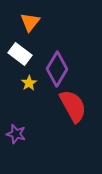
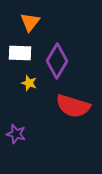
white rectangle: moved 1 px up; rotated 35 degrees counterclockwise
purple diamond: moved 8 px up
yellow star: rotated 21 degrees counterclockwise
red semicircle: rotated 136 degrees clockwise
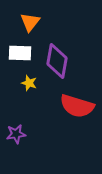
purple diamond: rotated 20 degrees counterclockwise
red semicircle: moved 4 px right
purple star: rotated 24 degrees counterclockwise
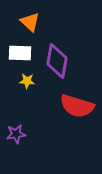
orange triangle: rotated 25 degrees counterclockwise
yellow star: moved 2 px left, 2 px up; rotated 14 degrees counterclockwise
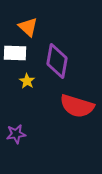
orange triangle: moved 2 px left, 5 px down
white rectangle: moved 5 px left
yellow star: rotated 28 degrees clockwise
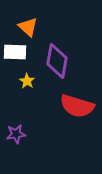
white rectangle: moved 1 px up
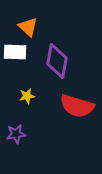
yellow star: moved 15 px down; rotated 28 degrees clockwise
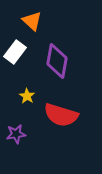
orange triangle: moved 4 px right, 6 px up
white rectangle: rotated 55 degrees counterclockwise
yellow star: rotated 28 degrees counterclockwise
red semicircle: moved 16 px left, 9 px down
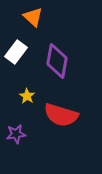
orange triangle: moved 1 px right, 4 px up
white rectangle: moved 1 px right
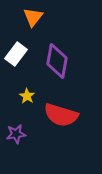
orange triangle: rotated 25 degrees clockwise
white rectangle: moved 2 px down
